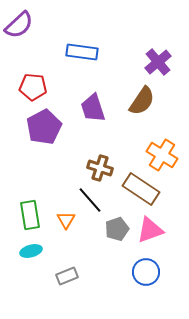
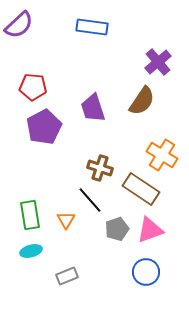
blue rectangle: moved 10 px right, 25 px up
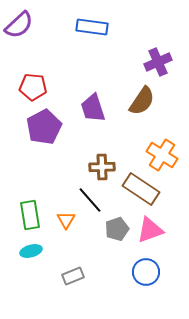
purple cross: rotated 16 degrees clockwise
brown cross: moved 2 px right, 1 px up; rotated 20 degrees counterclockwise
gray rectangle: moved 6 px right
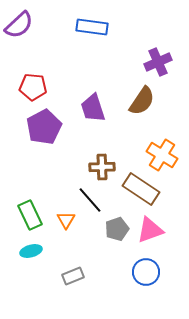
green rectangle: rotated 16 degrees counterclockwise
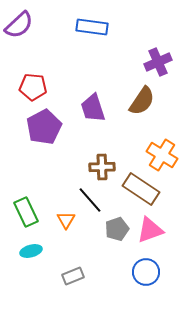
green rectangle: moved 4 px left, 3 px up
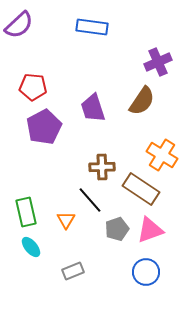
green rectangle: rotated 12 degrees clockwise
cyan ellipse: moved 4 px up; rotated 65 degrees clockwise
gray rectangle: moved 5 px up
